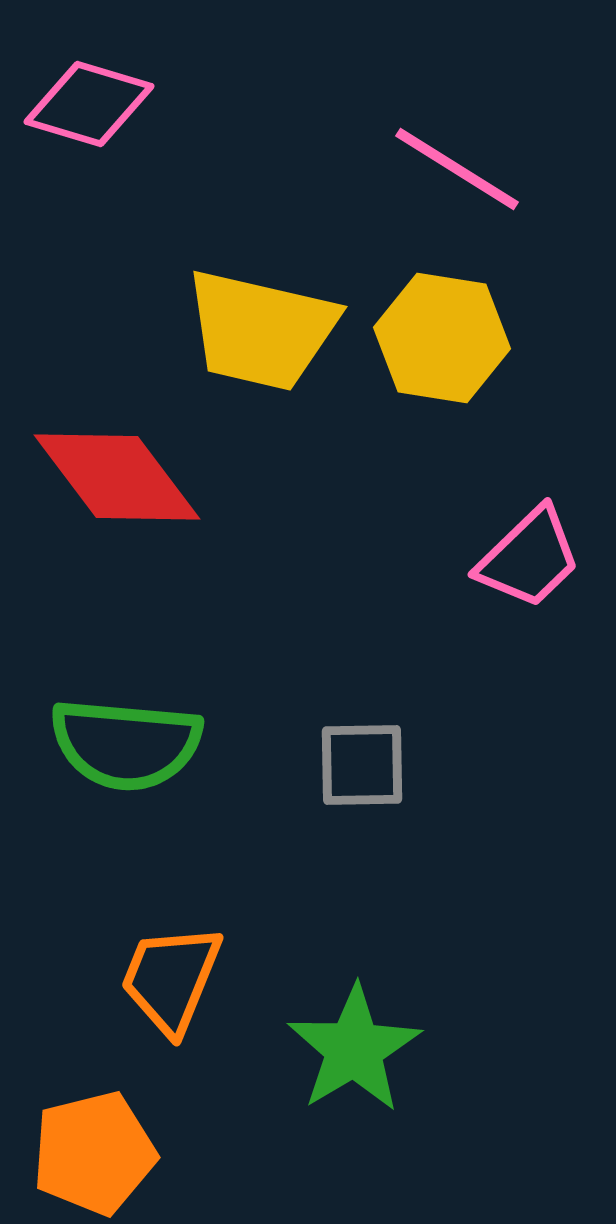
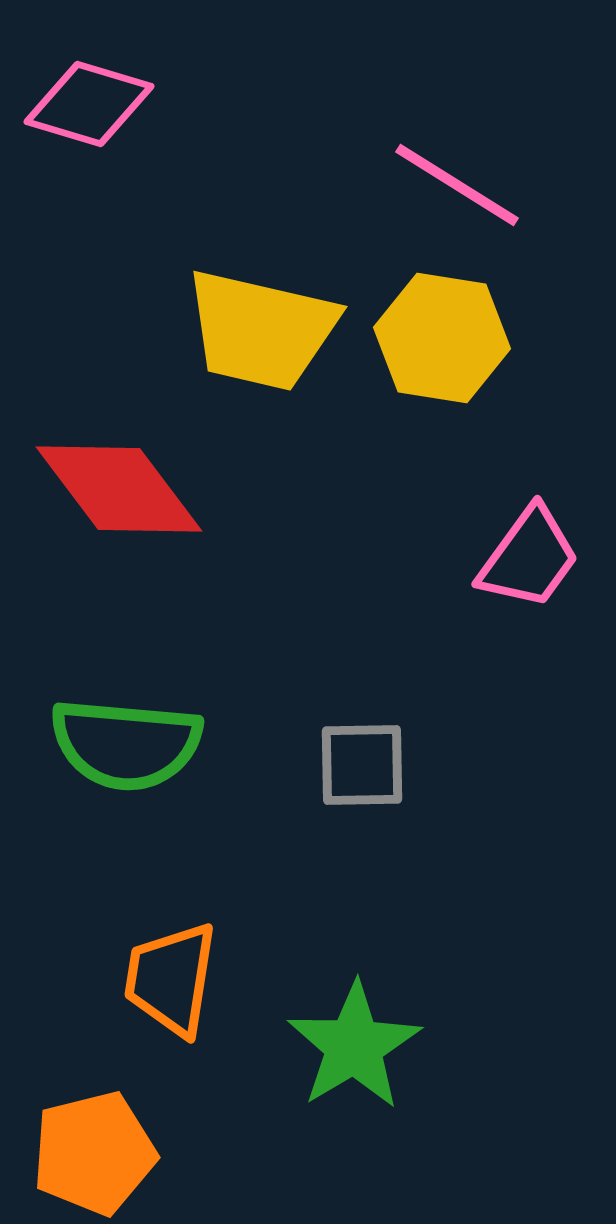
pink line: moved 16 px down
red diamond: moved 2 px right, 12 px down
pink trapezoid: rotated 10 degrees counterclockwise
orange trapezoid: rotated 13 degrees counterclockwise
green star: moved 3 px up
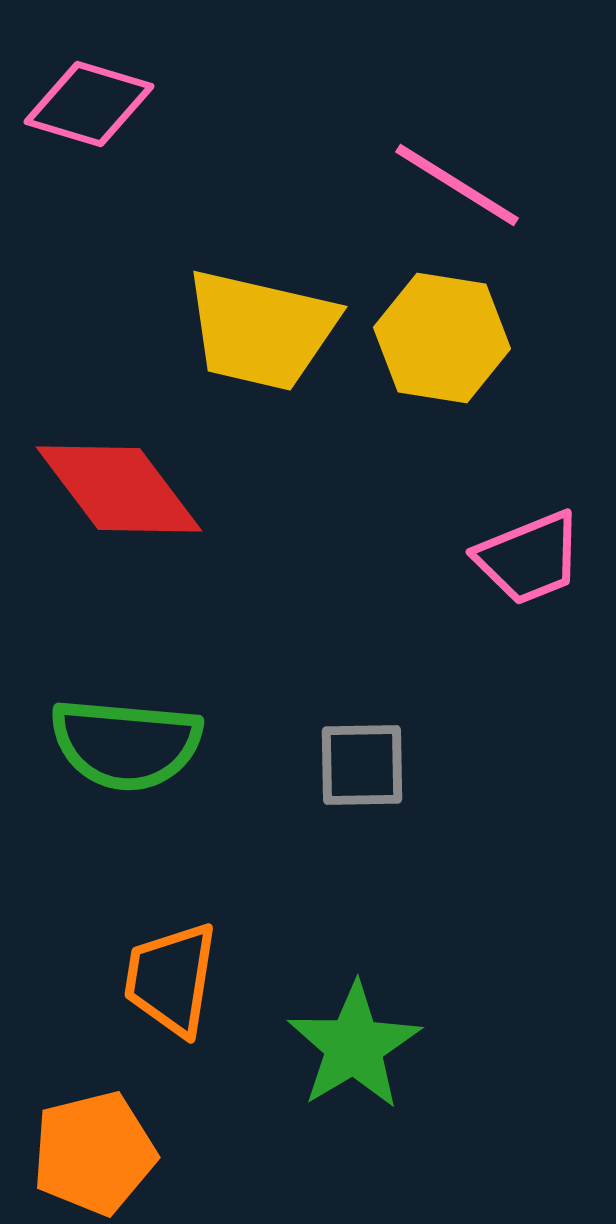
pink trapezoid: rotated 32 degrees clockwise
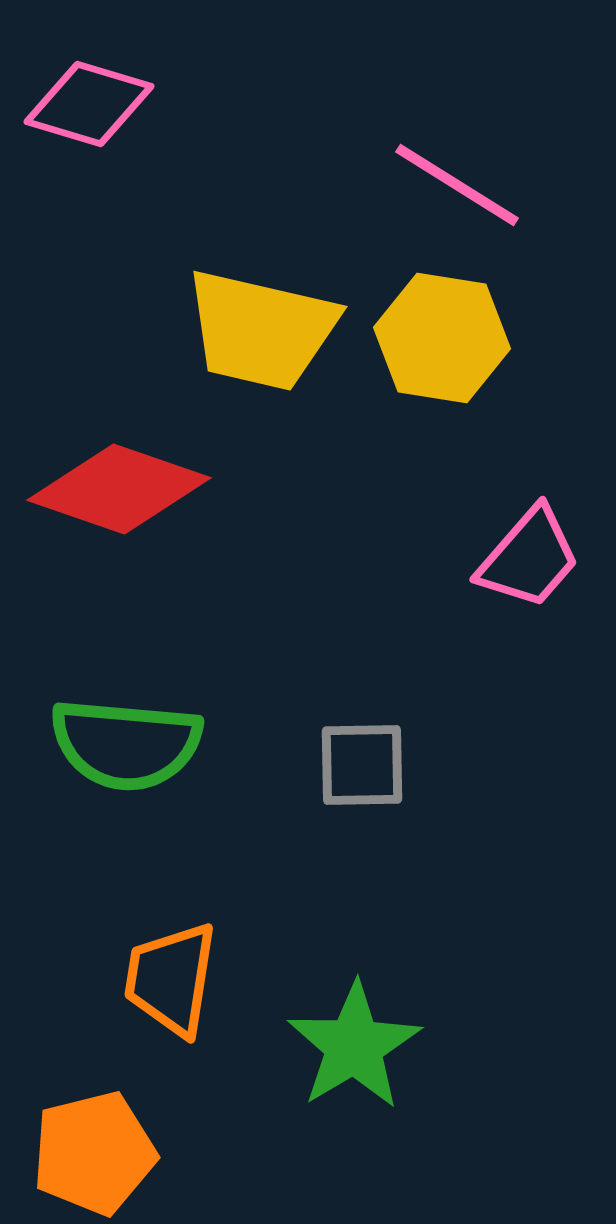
red diamond: rotated 34 degrees counterclockwise
pink trapezoid: rotated 27 degrees counterclockwise
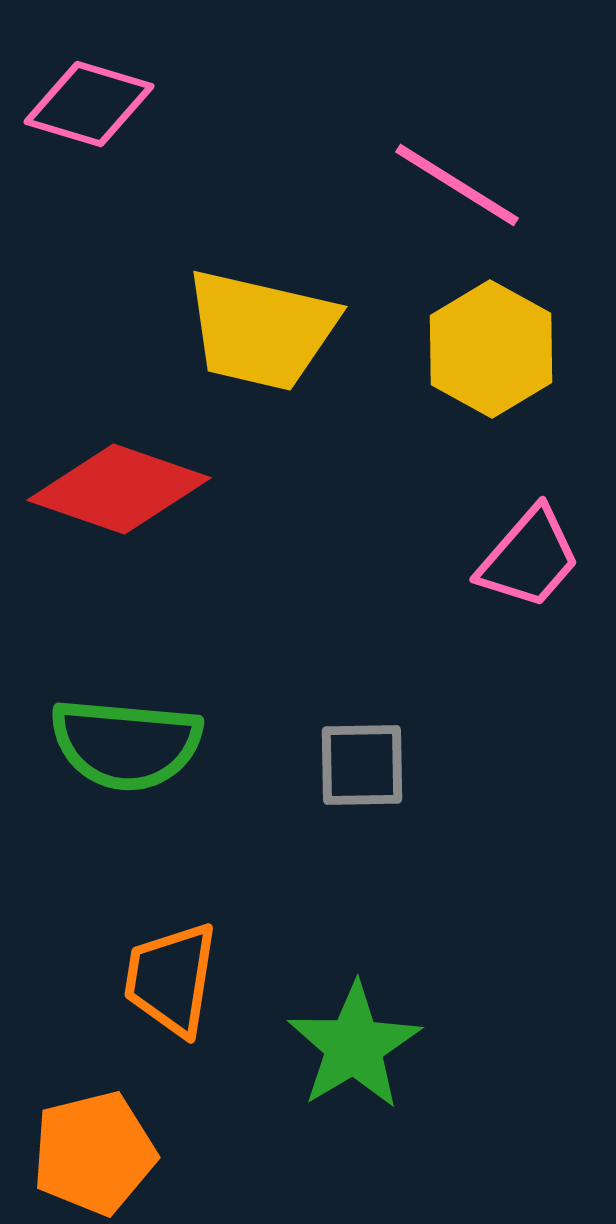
yellow hexagon: moved 49 px right, 11 px down; rotated 20 degrees clockwise
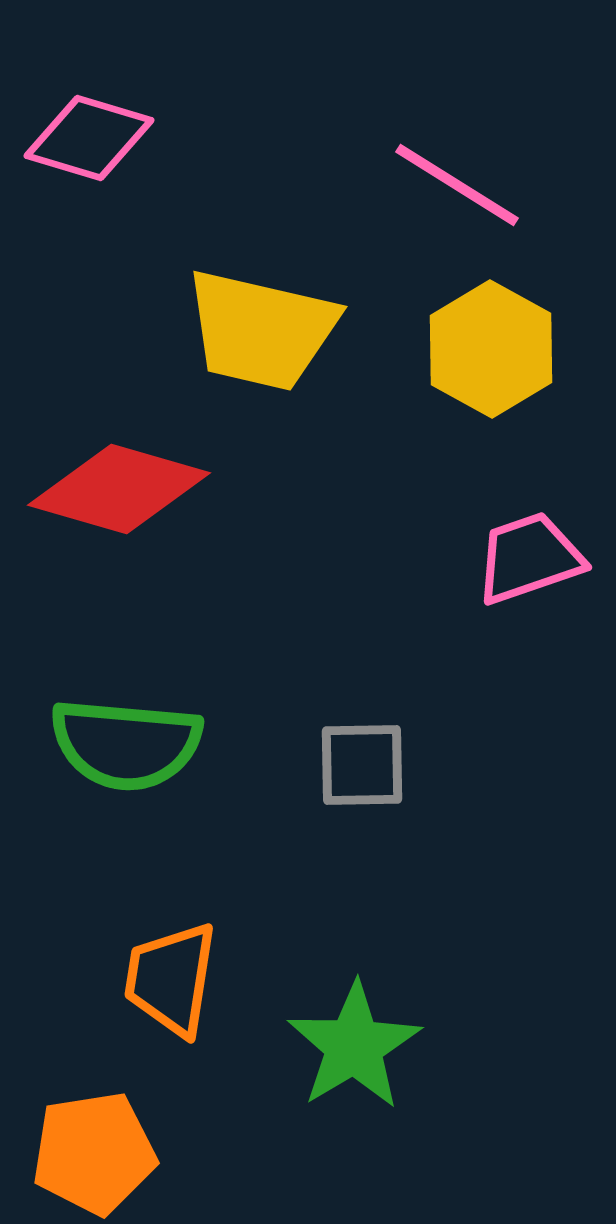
pink diamond: moved 34 px down
red diamond: rotated 3 degrees counterclockwise
pink trapezoid: rotated 150 degrees counterclockwise
orange pentagon: rotated 5 degrees clockwise
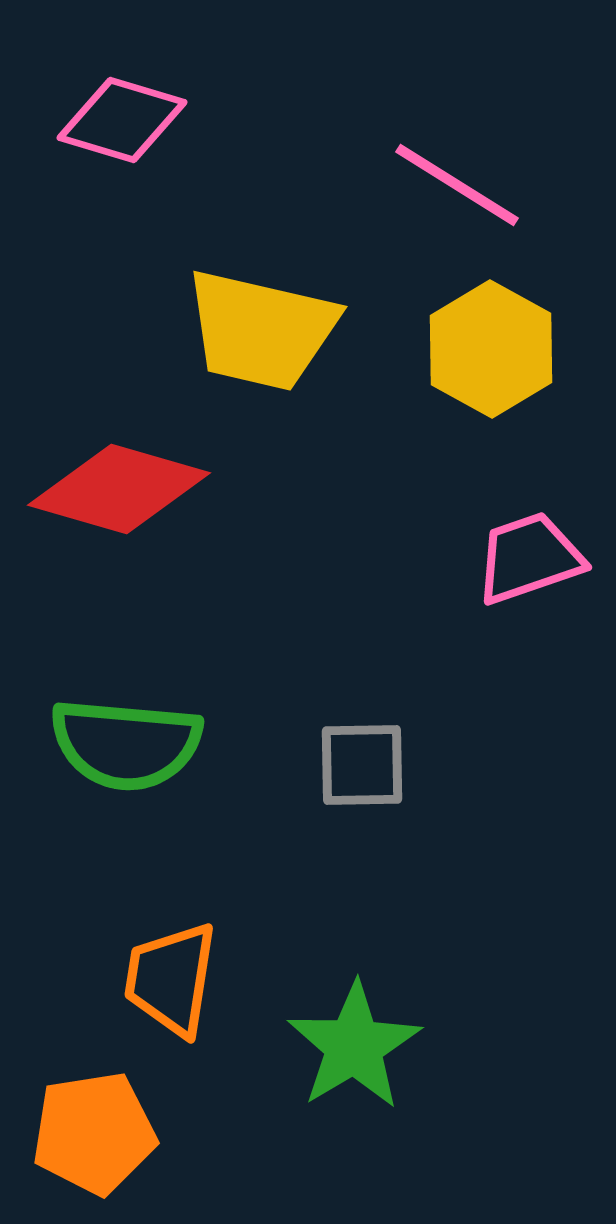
pink diamond: moved 33 px right, 18 px up
orange pentagon: moved 20 px up
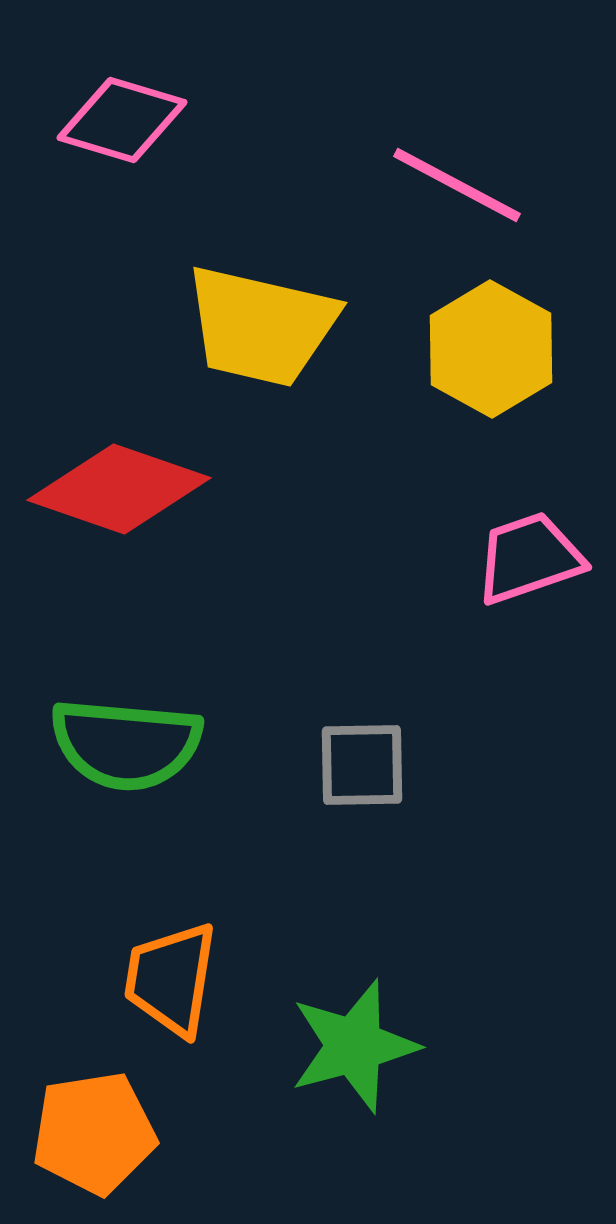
pink line: rotated 4 degrees counterclockwise
yellow trapezoid: moved 4 px up
red diamond: rotated 3 degrees clockwise
green star: rotated 16 degrees clockwise
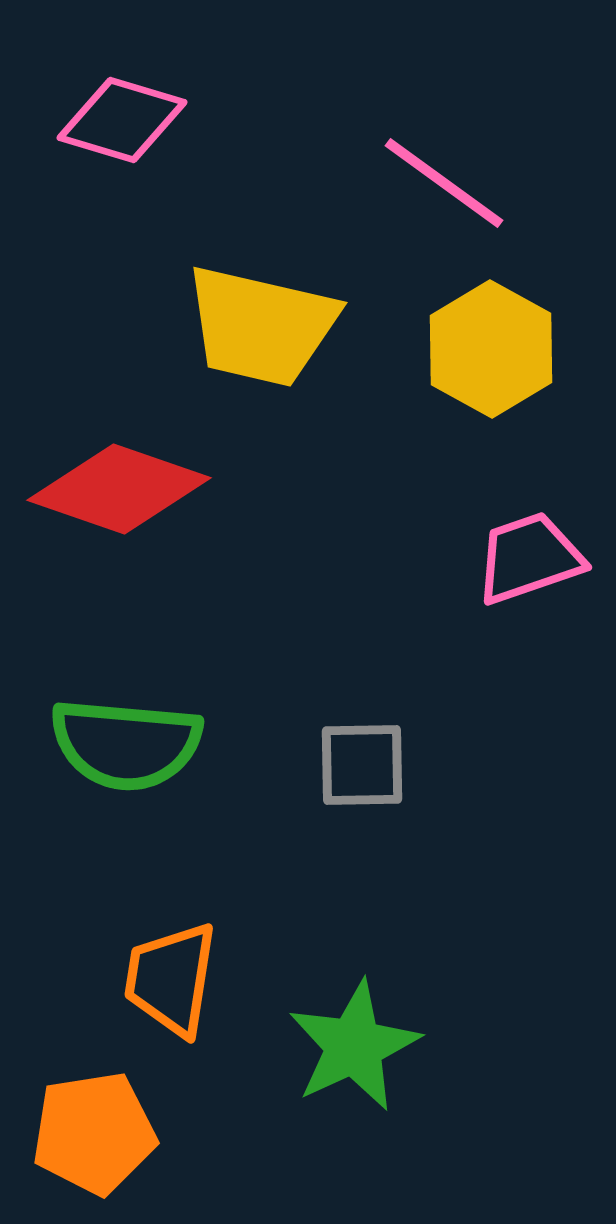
pink line: moved 13 px left, 2 px up; rotated 8 degrees clockwise
green star: rotated 10 degrees counterclockwise
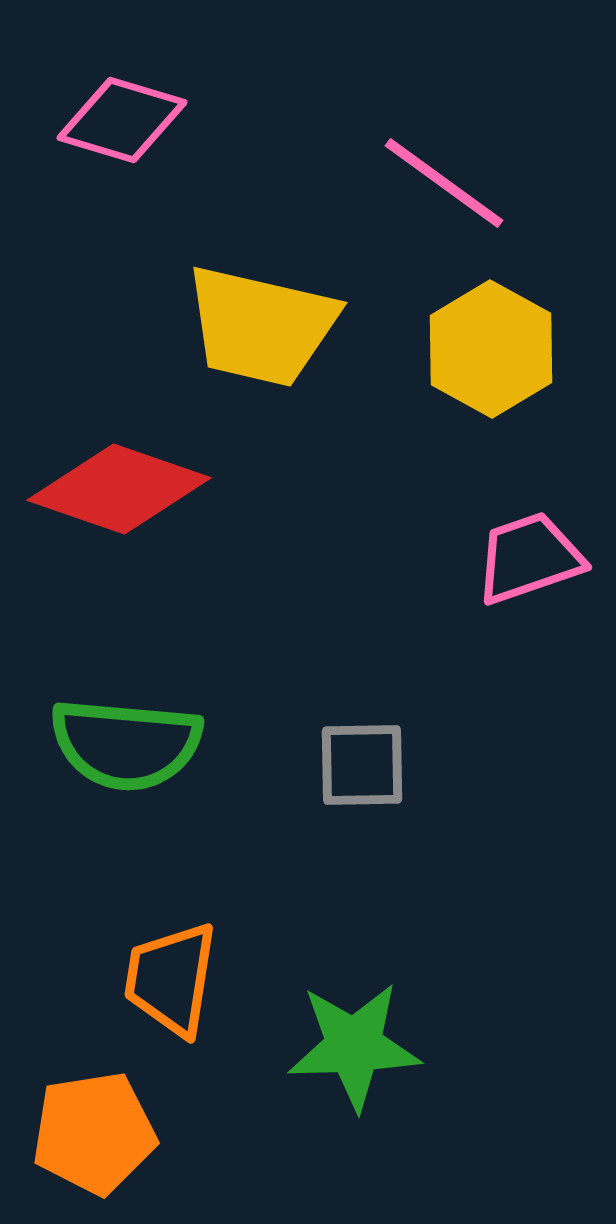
green star: rotated 23 degrees clockwise
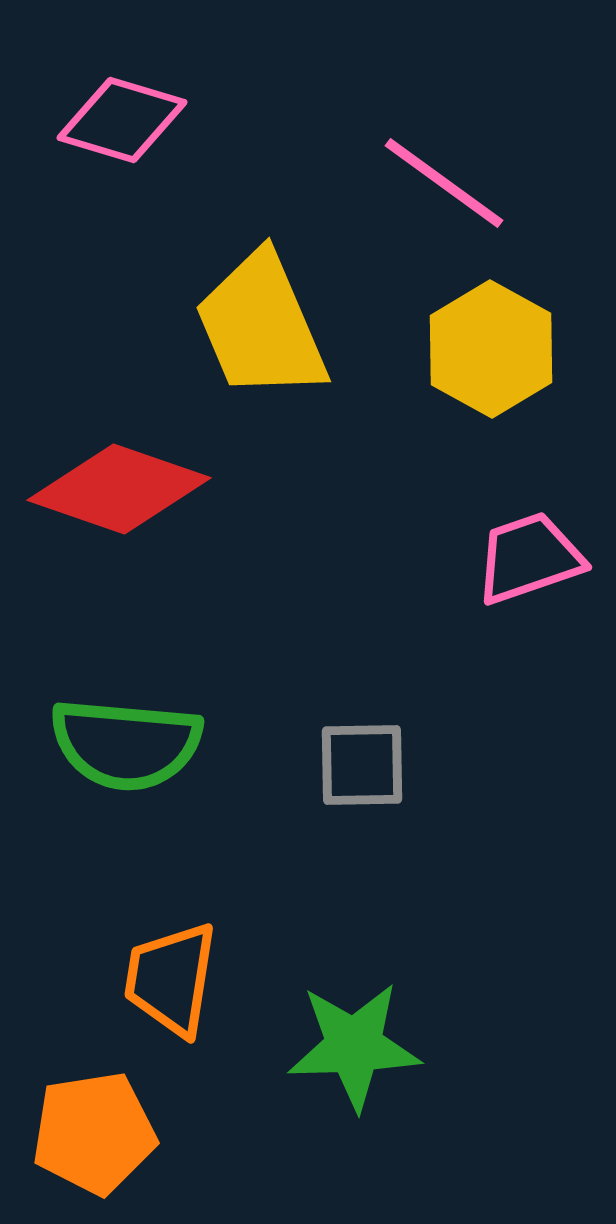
yellow trapezoid: rotated 54 degrees clockwise
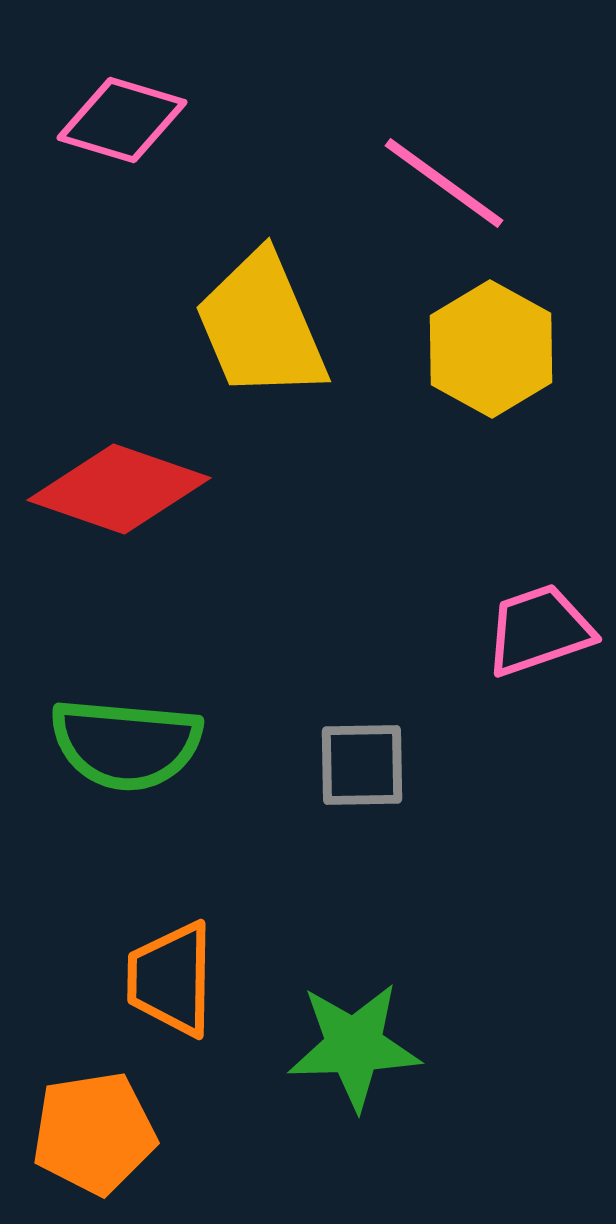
pink trapezoid: moved 10 px right, 72 px down
orange trapezoid: rotated 8 degrees counterclockwise
